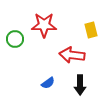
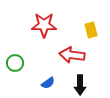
green circle: moved 24 px down
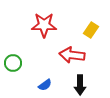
yellow rectangle: rotated 49 degrees clockwise
green circle: moved 2 px left
blue semicircle: moved 3 px left, 2 px down
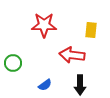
yellow rectangle: rotated 28 degrees counterclockwise
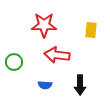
red arrow: moved 15 px left
green circle: moved 1 px right, 1 px up
blue semicircle: rotated 40 degrees clockwise
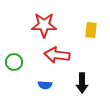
black arrow: moved 2 px right, 2 px up
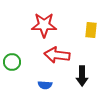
green circle: moved 2 px left
black arrow: moved 7 px up
